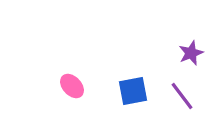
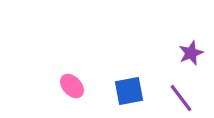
blue square: moved 4 px left
purple line: moved 1 px left, 2 px down
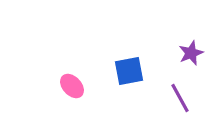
blue square: moved 20 px up
purple line: moved 1 px left; rotated 8 degrees clockwise
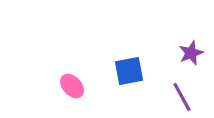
purple line: moved 2 px right, 1 px up
